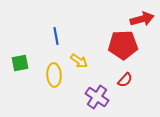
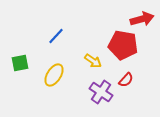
blue line: rotated 54 degrees clockwise
red pentagon: rotated 12 degrees clockwise
yellow arrow: moved 14 px right
yellow ellipse: rotated 35 degrees clockwise
red semicircle: moved 1 px right
purple cross: moved 4 px right, 5 px up
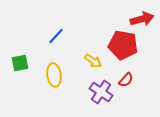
yellow ellipse: rotated 40 degrees counterclockwise
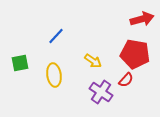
red pentagon: moved 12 px right, 9 px down
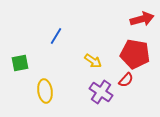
blue line: rotated 12 degrees counterclockwise
yellow ellipse: moved 9 px left, 16 px down
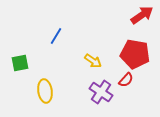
red arrow: moved 4 px up; rotated 20 degrees counterclockwise
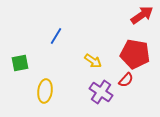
yellow ellipse: rotated 15 degrees clockwise
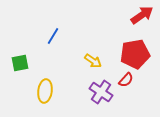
blue line: moved 3 px left
red pentagon: rotated 20 degrees counterclockwise
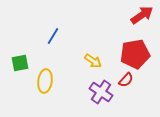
yellow ellipse: moved 10 px up
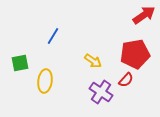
red arrow: moved 2 px right
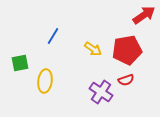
red pentagon: moved 8 px left, 4 px up
yellow arrow: moved 12 px up
red semicircle: rotated 28 degrees clockwise
